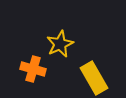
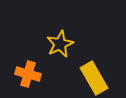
orange cross: moved 5 px left, 5 px down
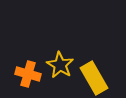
yellow star: moved 21 px down; rotated 16 degrees counterclockwise
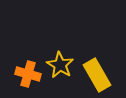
yellow rectangle: moved 3 px right, 3 px up
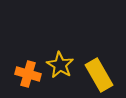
yellow rectangle: moved 2 px right
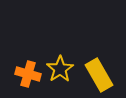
yellow star: moved 4 px down; rotated 8 degrees clockwise
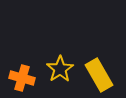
orange cross: moved 6 px left, 4 px down
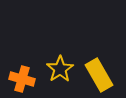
orange cross: moved 1 px down
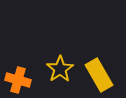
orange cross: moved 4 px left, 1 px down
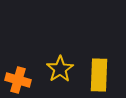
yellow rectangle: rotated 32 degrees clockwise
